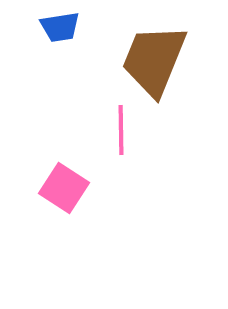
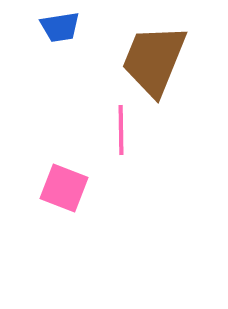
pink square: rotated 12 degrees counterclockwise
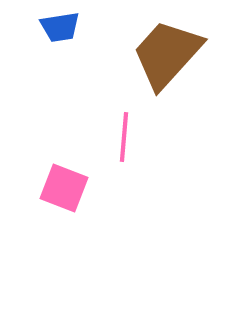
brown trapezoid: moved 13 px right, 6 px up; rotated 20 degrees clockwise
pink line: moved 3 px right, 7 px down; rotated 6 degrees clockwise
